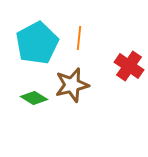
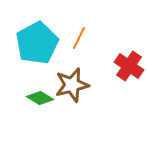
orange line: rotated 20 degrees clockwise
green diamond: moved 6 px right
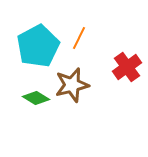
cyan pentagon: moved 1 px right, 3 px down
red cross: moved 2 px left, 1 px down; rotated 20 degrees clockwise
green diamond: moved 4 px left
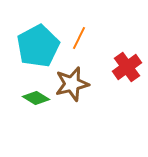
brown star: moved 1 px up
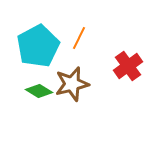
red cross: moved 1 px right, 1 px up
green diamond: moved 3 px right, 7 px up
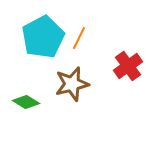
cyan pentagon: moved 5 px right, 9 px up
green diamond: moved 13 px left, 11 px down
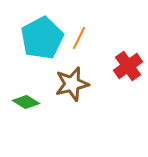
cyan pentagon: moved 1 px left, 1 px down
